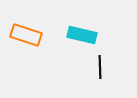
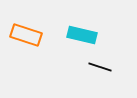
black line: rotated 70 degrees counterclockwise
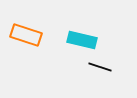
cyan rectangle: moved 5 px down
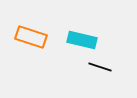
orange rectangle: moved 5 px right, 2 px down
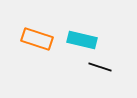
orange rectangle: moved 6 px right, 2 px down
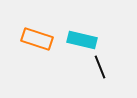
black line: rotated 50 degrees clockwise
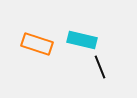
orange rectangle: moved 5 px down
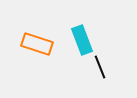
cyan rectangle: rotated 56 degrees clockwise
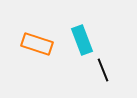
black line: moved 3 px right, 3 px down
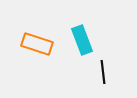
black line: moved 2 px down; rotated 15 degrees clockwise
